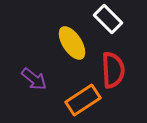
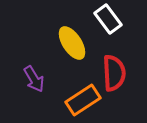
white rectangle: rotated 8 degrees clockwise
red semicircle: moved 1 px right, 3 px down
purple arrow: rotated 20 degrees clockwise
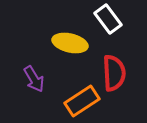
yellow ellipse: moved 2 px left; rotated 44 degrees counterclockwise
orange rectangle: moved 1 px left, 1 px down
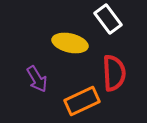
purple arrow: moved 3 px right
orange rectangle: rotated 8 degrees clockwise
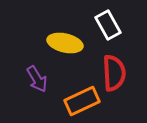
white rectangle: moved 6 px down; rotated 8 degrees clockwise
yellow ellipse: moved 5 px left
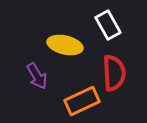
yellow ellipse: moved 2 px down
purple arrow: moved 3 px up
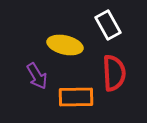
orange rectangle: moved 6 px left, 4 px up; rotated 24 degrees clockwise
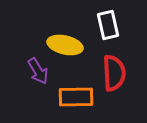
white rectangle: rotated 16 degrees clockwise
purple arrow: moved 1 px right, 5 px up
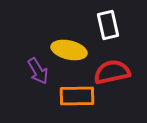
yellow ellipse: moved 4 px right, 5 px down
red semicircle: moved 2 px left, 1 px up; rotated 99 degrees counterclockwise
orange rectangle: moved 1 px right, 1 px up
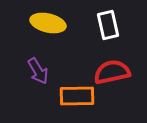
yellow ellipse: moved 21 px left, 27 px up
